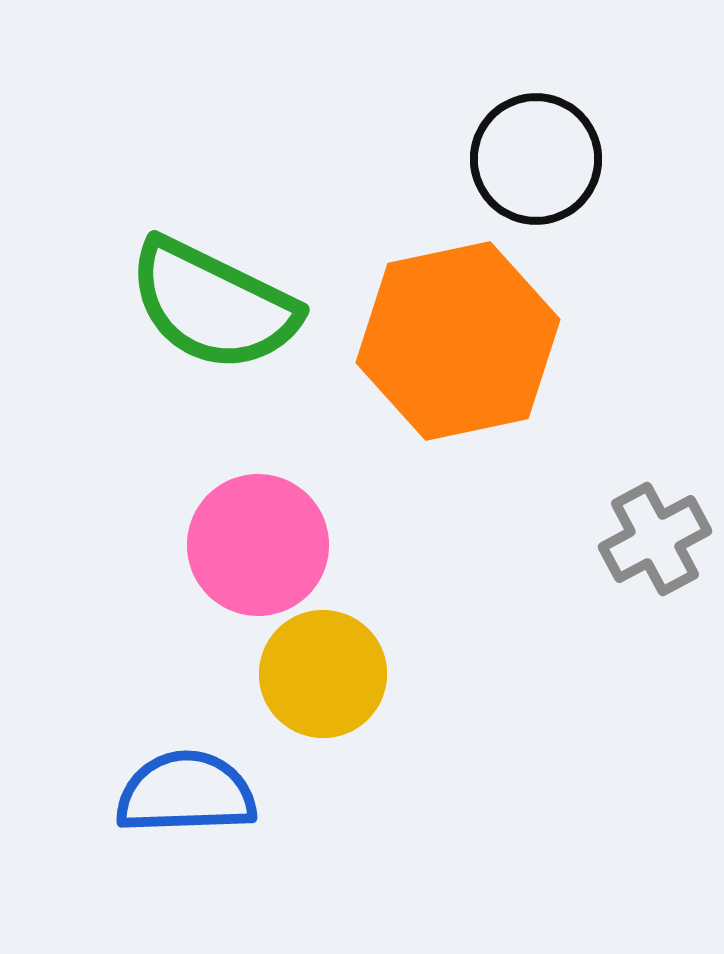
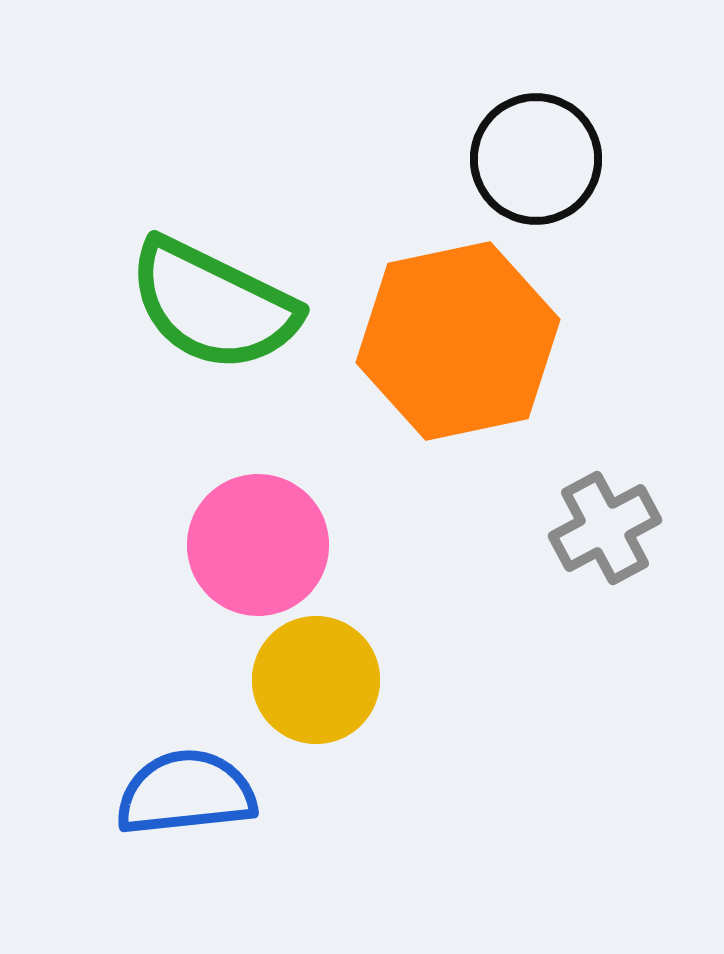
gray cross: moved 50 px left, 11 px up
yellow circle: moved 7 px left, 6 px down
blue semicircle: rotated 4 degrees counterclockwise
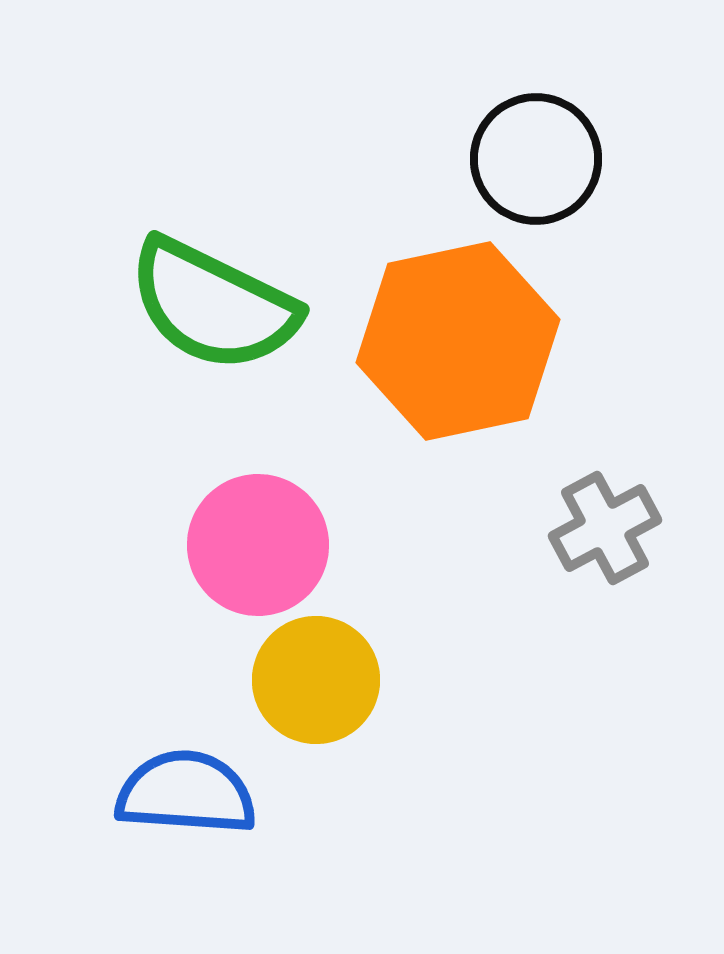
blue semicircle: rotated 10 degrees clockwise
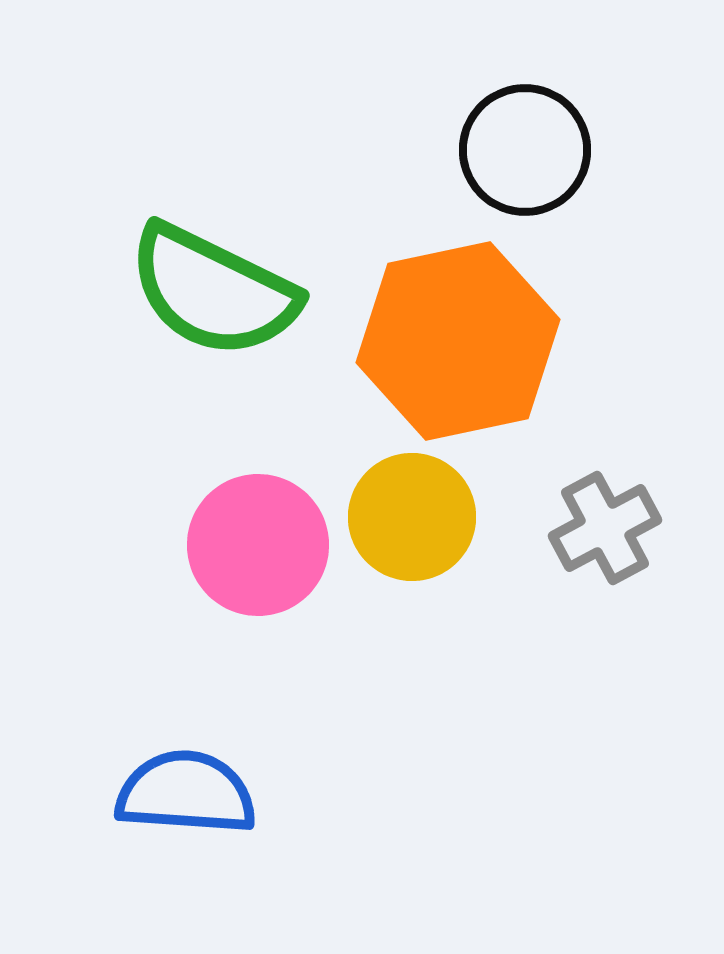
black circle: moved 11 px left, 9 px up
green semicircle: moved 14 px up
yellow circle: moved 96 px right, 163 px up
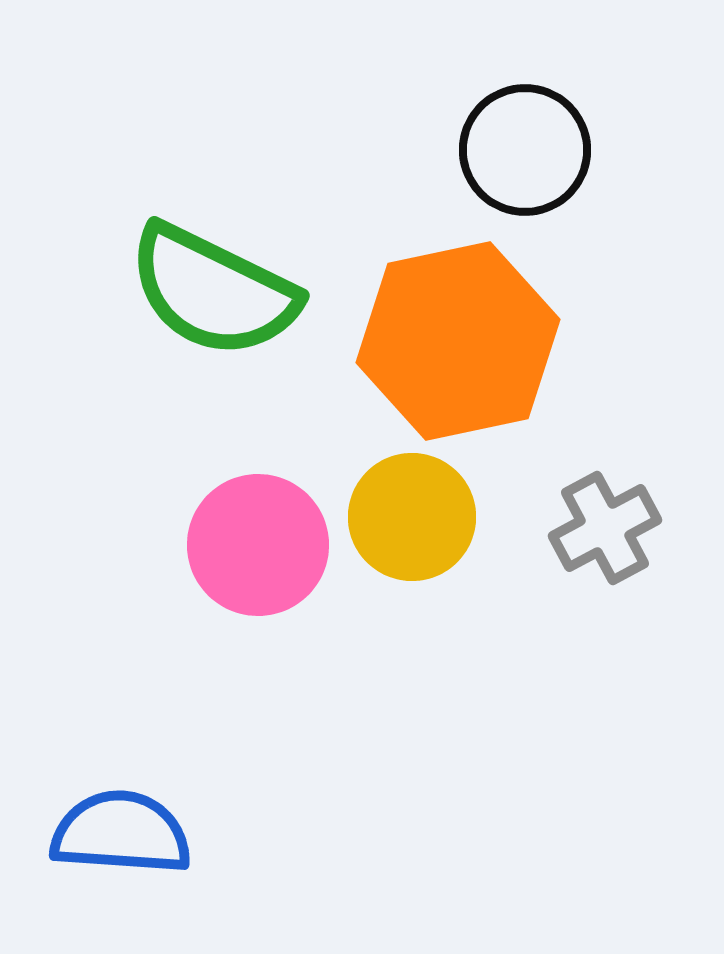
blue semicircle: moved 65 px left, 40 px down
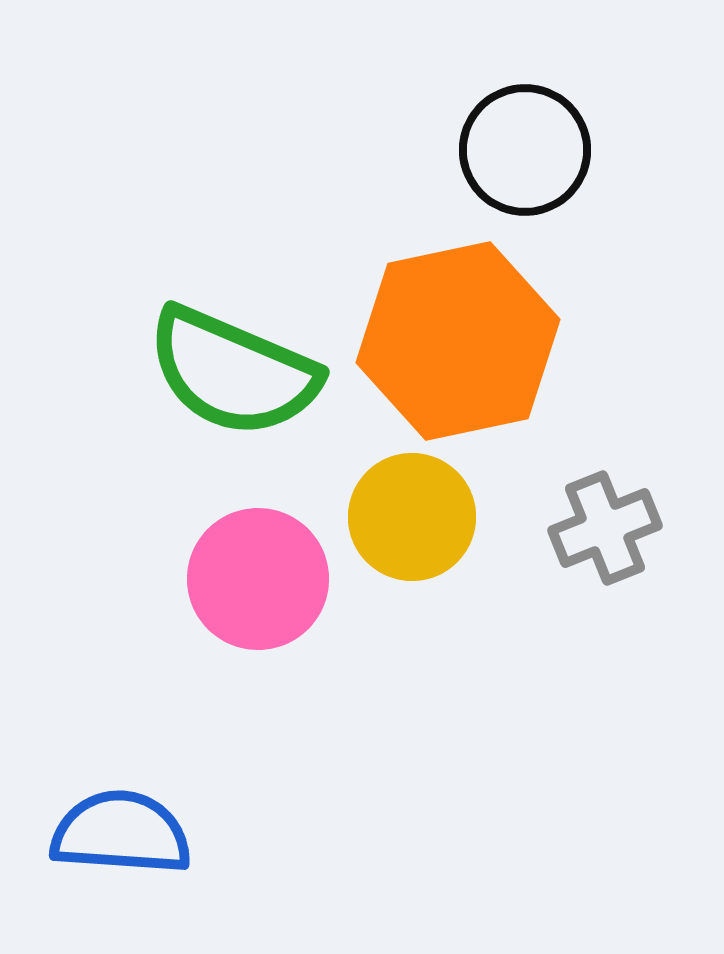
green semicircle: moved 20 px right, 81 px down; rotated 3 degrees counterclockwise
gray cross: rotated 6 degrees clockwise
pink circle: moved 34 px down
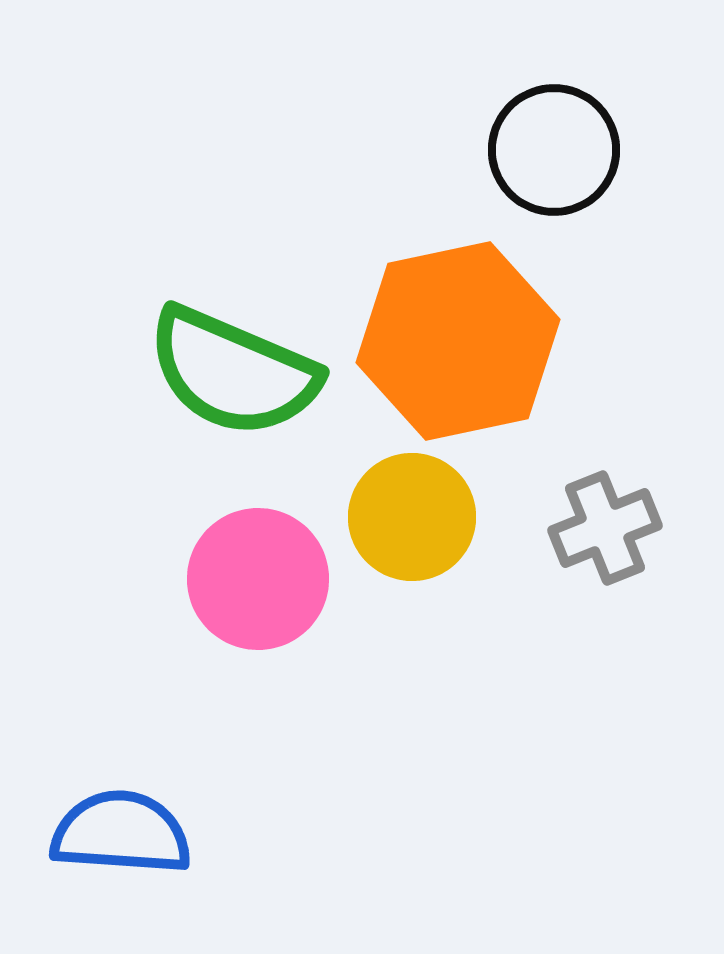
black circle: moved 29 px right
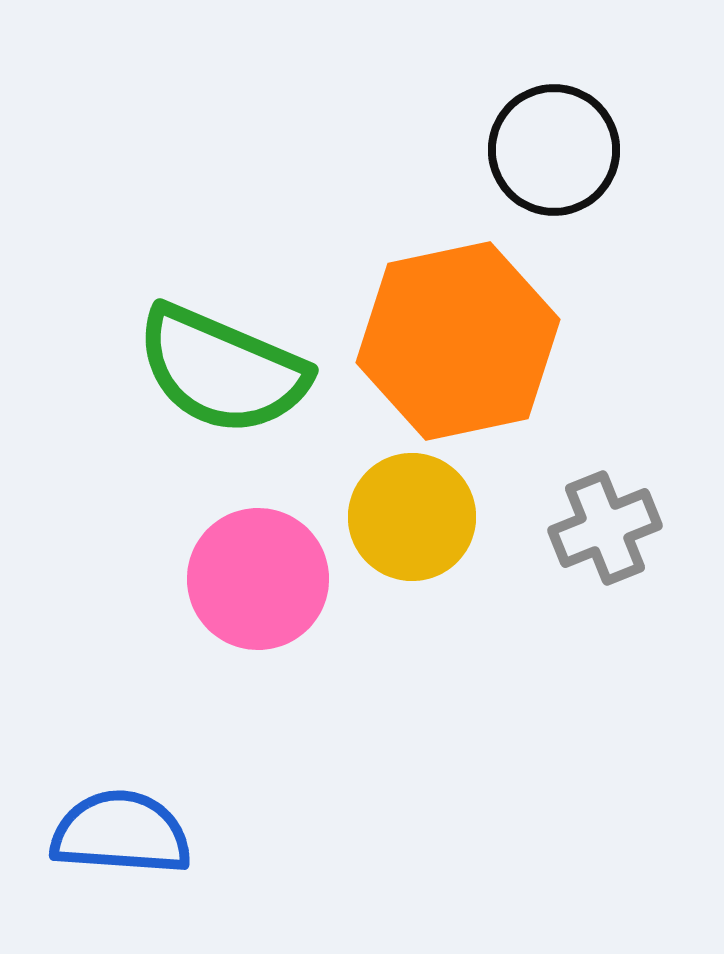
green semicircle: moved 11 px left, 2 px up
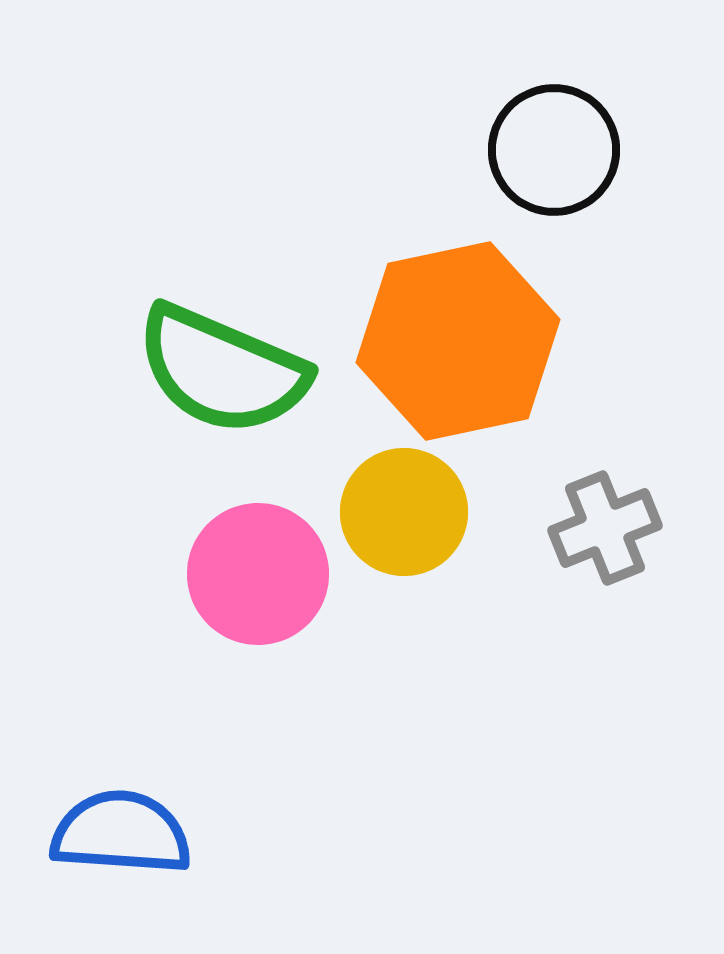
yellow circle: moved 8 px left, 5 px up
pink circle: moved 5 px up
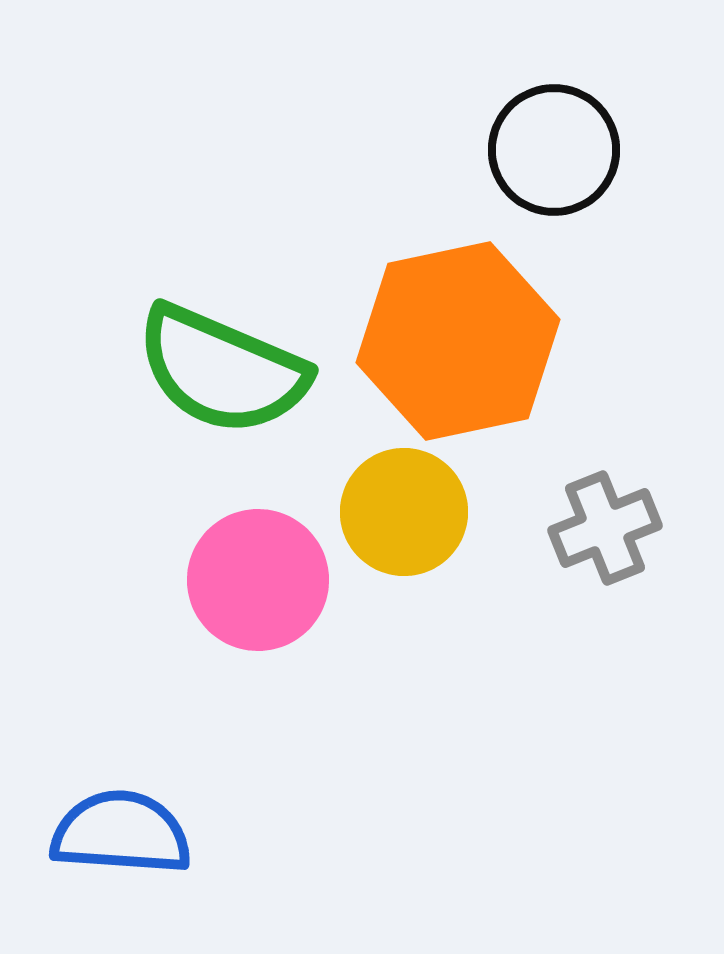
pink circle: moved 6 px down
